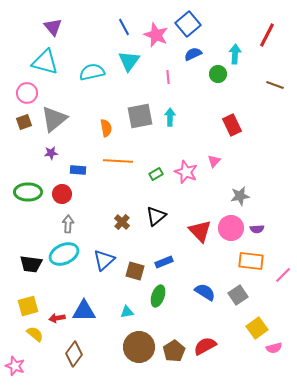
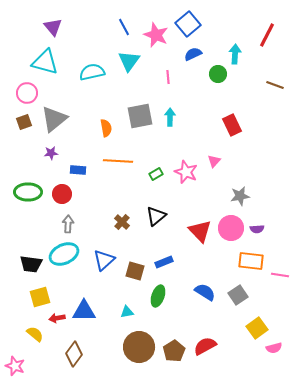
pink line at (283, 275): moved 3 px left; rotated 54 degrees clockwise
yellow square at (28, 306): moved 12 px right, 9 px up
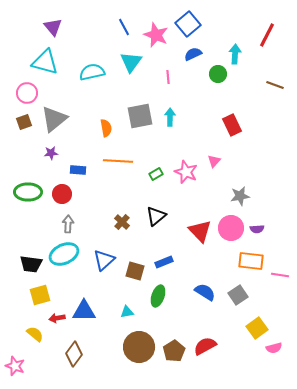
cyan triangle at (129, 61): moved 2 px right, 1 px down
yellow square at (40, 297): moved 2 px up
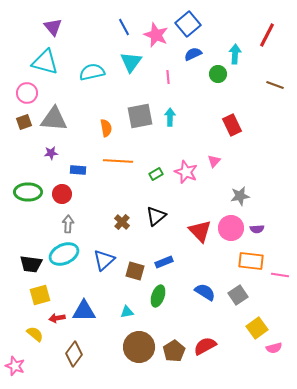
gray triangle at (54, 119): rotated 44 degrees clockwise
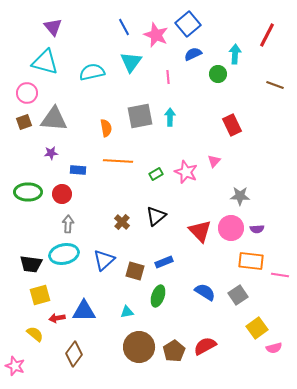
gray star at (240, 196): rotated 12 degrees clockwise
cyan ellipse at (64, 254): rotated 12 degrees clockwise
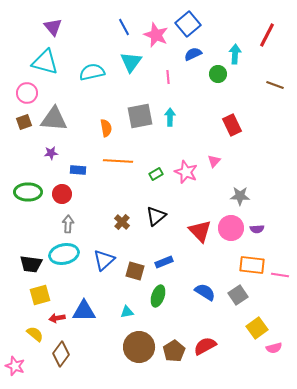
orange rectangle at (251, 261): moved 1 px right, 4 px down
brown diamond at (74, 354): moved 13 px left
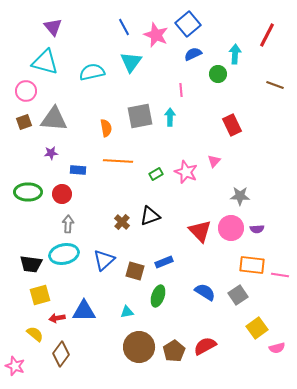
pink line at (168, 77): moved 13 px right, 13 px down
pink circle at (27, 93): moved 1 px left, 2 px up
black triangle at (156, 216): moved 6 px left; rotated 20 degrees clockwise
pink semicircle at (274, 348): moved 3 px right
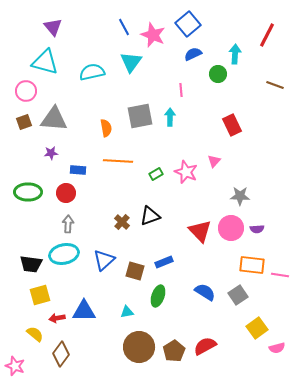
pink star at (156, 35): moved 3 px left
red circle at (62, 194): moved 4 px right, 1 px up
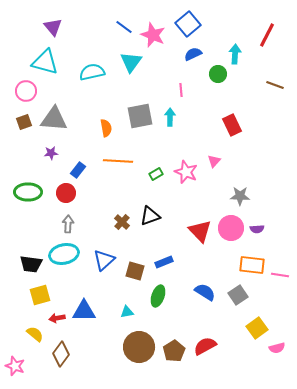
blue line at (124, 27): rotated 24 degrees counterclockwise
blue rectangle at (78, 170): rotated 56 degrees counterclockwise
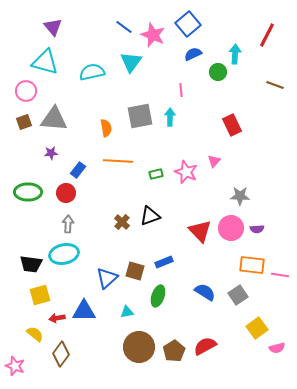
green circle at (218, 74): moved 2 px up
green rectangle at (156, 174): rotated 16 degrees clockwise
blue triangle at (104, 260): moved 3 px right, 18 px down
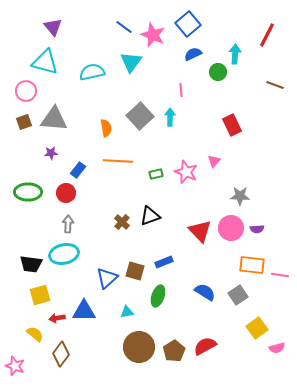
gray square at (140, 116): rotated 32 degrees counterclockwise
